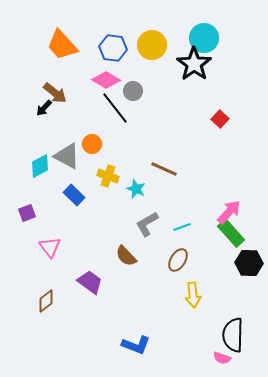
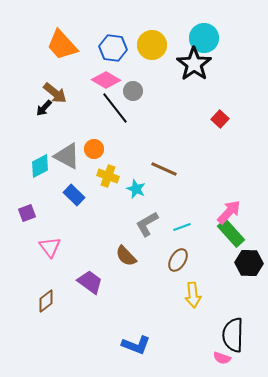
orange circle: moved 2 px right, 5 px down
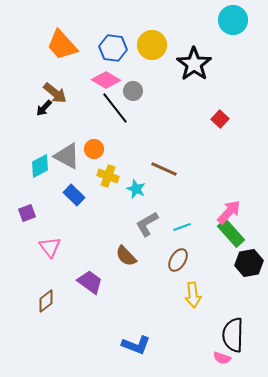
cyan circle: moved 29 px right, 18 px up
black hexagon: rotated 12 degrees counterclockwise
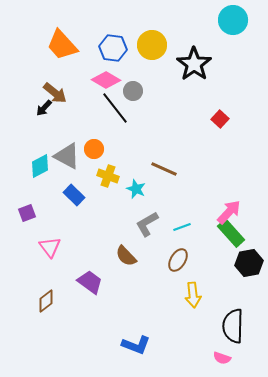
black semicircle: moved 9 px up
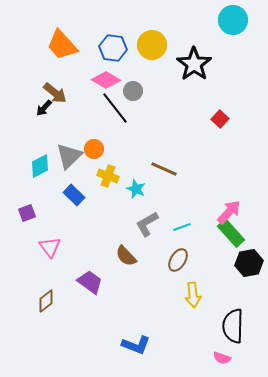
gray triangle: moved 2 px right; rotated 48 degrees clockwise
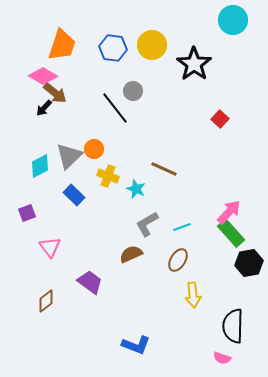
orange trapezoid: rotated 120 degrees counterclockwise
pink diamond: moved 63 px left, 4 px up
brown semicircle: moved 5 px right, 2 px up; rotated 110 degrees clockwise
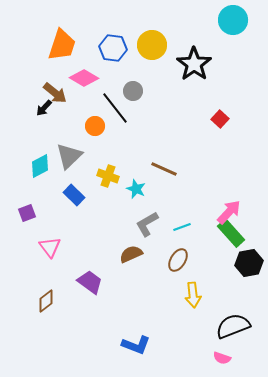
pink diamond: moved 41 px right, 2 px down
orange circle: moved 1 px right, 23 px up
black semicircle: rotated 68 degrees clockwise
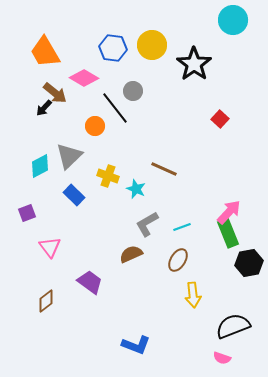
orange trapezoid: moved 17 px left, 7 px down; rotated 132 degrees clockwise
green rectangle: moved 3 px left; rotated 20 degrees clockwise
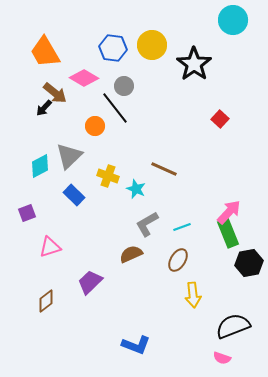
gray circle: moved 9 px left, 5 px up
pink triangle: rotated 50 degrees clockwise
purple trapezoid: rotated 80 degrees counterclockwise
